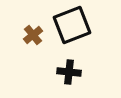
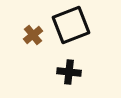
black square: moved 1 px left
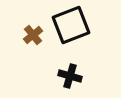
black cross: moved 1 px right, 4 px down; rotated 10 degrees clockwise
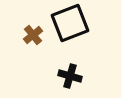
black square: moved 1 px left, 2 px up
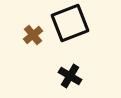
black cross: rotated 15 degrees clockwise
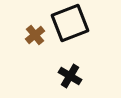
brown cross: moved 2 px right
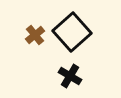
black square: moved 2 px right, 9 px down; rotated 21 degrees counterclockwise
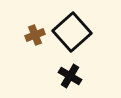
brown cross: rotated 18 degrees clockwise
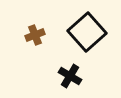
black square: moved 15 px right
